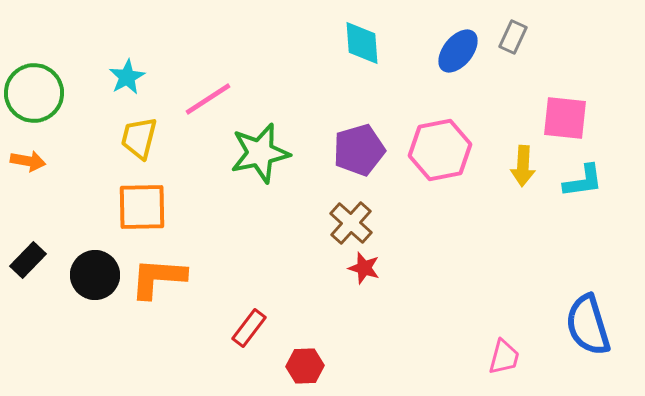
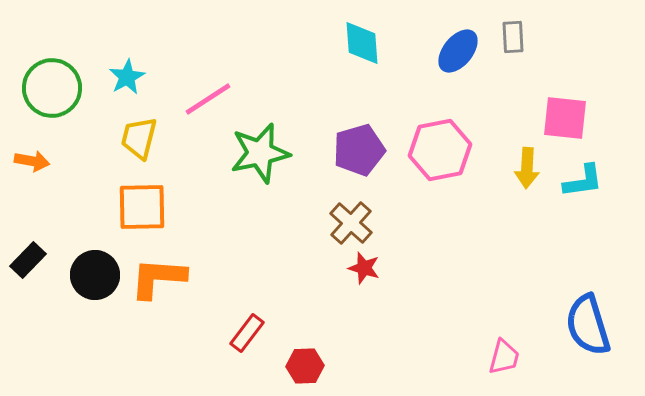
gray rectangle: rotated 28 degrees counterclockwise
green circle: moved 18 px right, 5 px up
orange arrow: moved 4 px right
yellow arrow: moved 4 px right, 2 px down
red rectangle: moved 2 px left, 5 px down
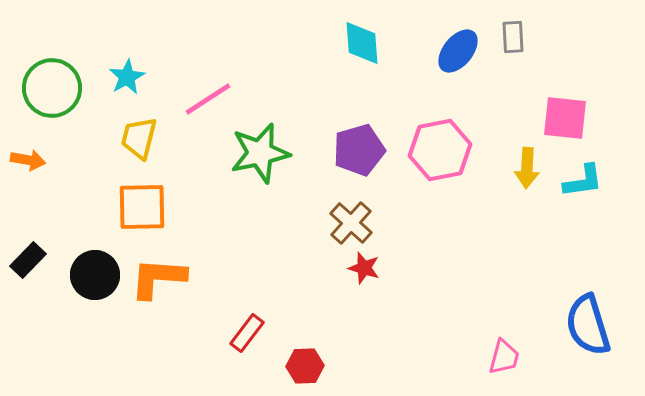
orange arrow: moved 4 px left, 1 px up
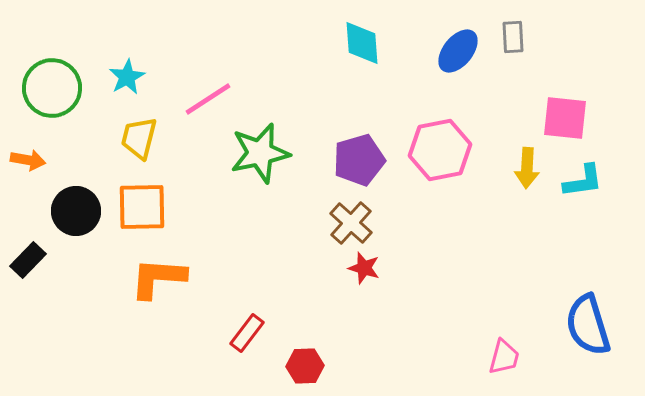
purple pentagon: moved 10 px down
black circle: moved 19 px left, 64 px up
